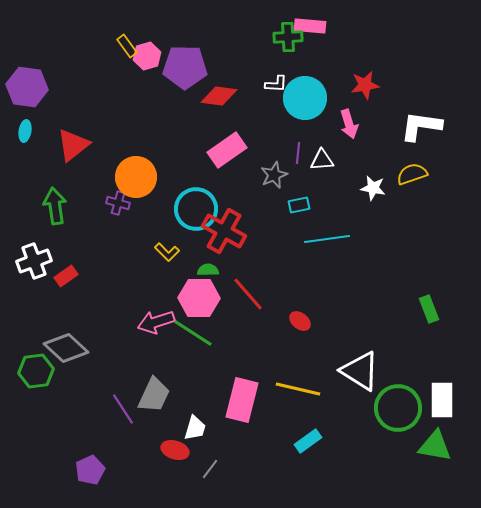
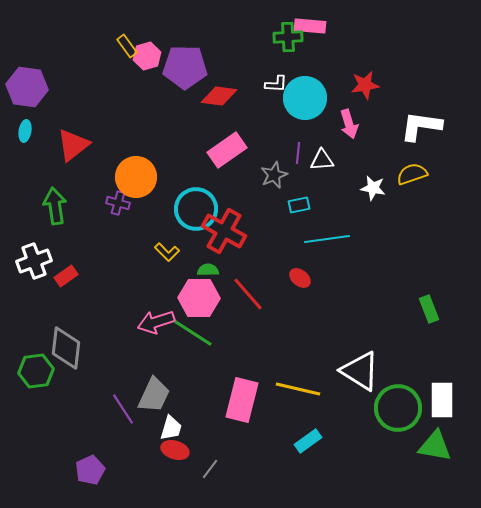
red ellipse at (300, 321): moved 43 px up
gray diamond at (66, 348): rotated 54 degrees clockwise
white trapezoid at (195, 428): moved 24 px left
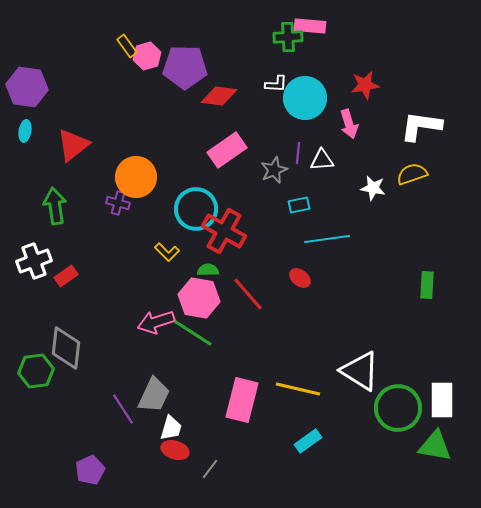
gray star at (274, 175): moved 5 px up
pink hexagon at (199, 298): rotated 9 degrees clockwise
green rectangle at (429, 309): moved 2 px left, 24 px up; rotated 24 degrees clockwise
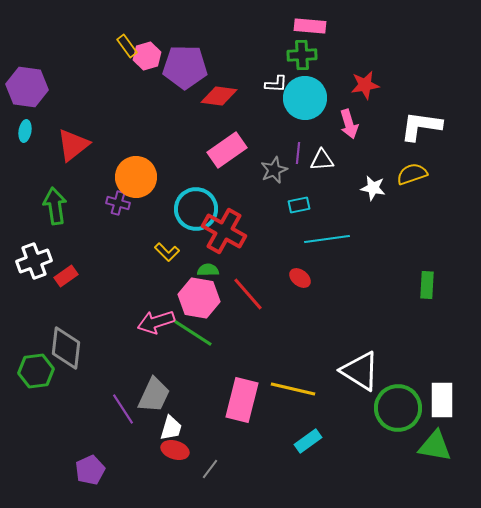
green cross at (288, 37): moved 14 px right, 18 px down
yellow line at (298, 389): moved 5 px left
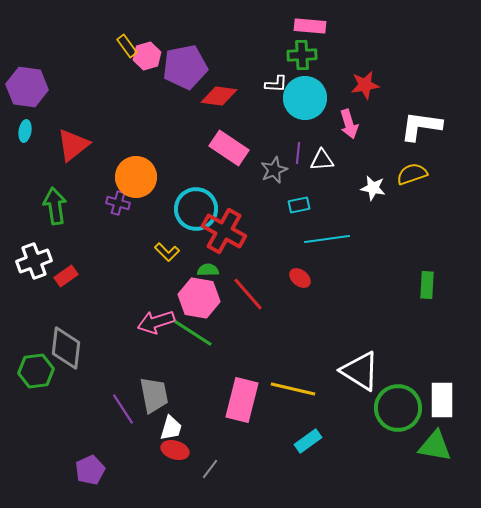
purple pentagon at (185, 67): rotated 12 degrees counterclockwise
pink rectangle at (227, 150): moved 2 px right, 2 px up; rotated 69 degrees clockwise
gray trapezoid at (154, 395): rotated 36 degrees counterclockwise
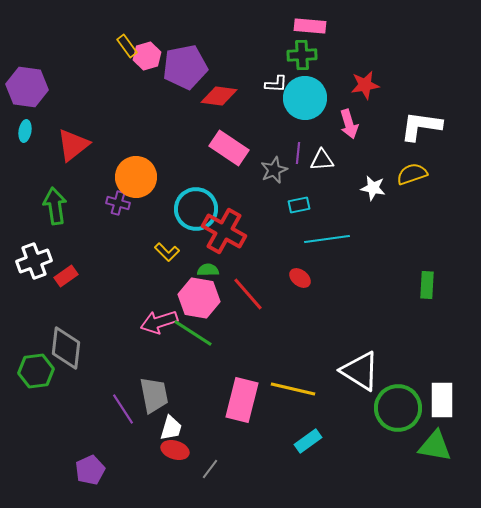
pink arrow at (156, 322): moved 3 px right
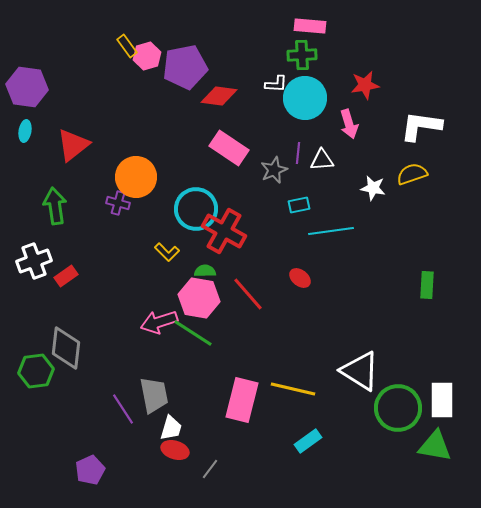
cyan line at (327, 239): moved 4 px right, 8 px up
green semicircle at (208, 270): moved 3 px left, 1 px down
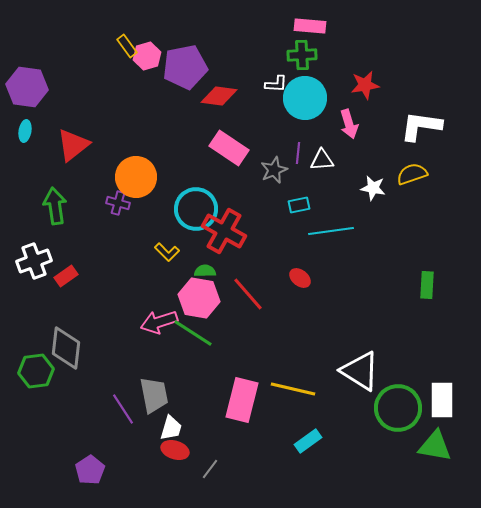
purple pentagon at (90, 470): rotated 8 degrees counterclockwise
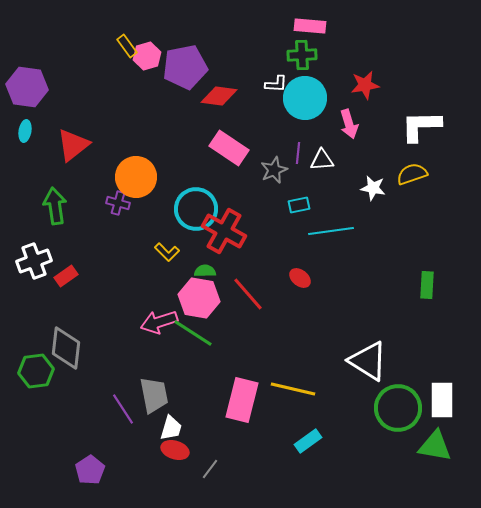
white L-shape at (421, 126): rotated 9 degrees counterclockwise
white triangle at (360, 371): moved 8 px right, 10 px up
